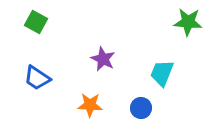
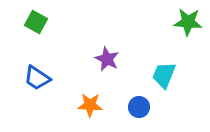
purple star: moved 4 px right
cyan trapezoid: moved 2 px right, 2 px down
blue circle: moved 2 px left, 1 px up
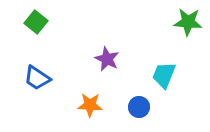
green square: rotated 10 degrees clockwise
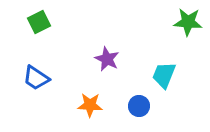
green square: moved 3 px right; rotated 25 degrees clockwise
blue trapezoid: moved 1 px left
blue circle: moved 1 px up
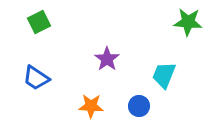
purple star: rotated 10 degrees clockwise
orange star: moved 1 px right, 1 px down
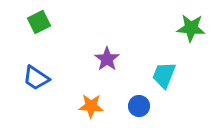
green star: moved 3 px right, 6 px down
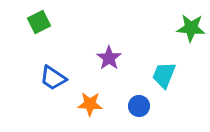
purple star: moved 2 px right, 1 px up
blue trapezoid: moved 17 px right
orange star: moved 1 px left, 2 px up
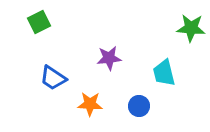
purple star: rotated 30 degrees clockwise
cyan trapezoid: moved 2 px up; rotated 36 degrees counterclockwise
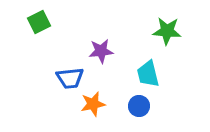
green star: moved 24 px left, 3 px down
purple star: moved 8 px left, 7 px up
cyan trapezoid: moved 16 px left, 1 px down
blue trapezoid: moved 17 px right; rotated 40 degrees counterclockwise
orange star: moved 3 px right; rotated 15 degrees counterclockwise
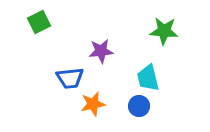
green star: moved 3 px left
cyan trapezoid: moved 4 px down
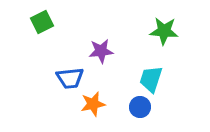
green square: moved 3 px right
cyan trapezoid: moved 3 px right, 1 px down; rotated 32 degrees clockwise
blue circle: moved 1 px right, 1 px down
